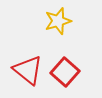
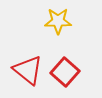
yellow star: rotated 16 degrees clockwise
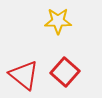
red triangle: moved 4 px left, 5 px down
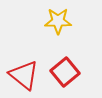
red square: rotated 8 degrees clockwise
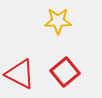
red triangle: moved 4 px left, 1 px up; rotated 12 degrees counterclockwise
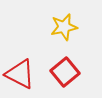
yellow star: moved 6 px right, 6 px down; rotated 12 degrees counterclockwise
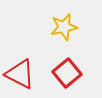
red square: moved 2 px right, 1 px down
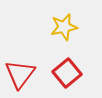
red triangle: rotated 40 degrees clockwise
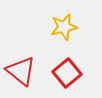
red triangle: moved 1 px right, 3 px up; rotated 28 degrees counterclockwise
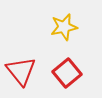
red triangle: rotated 12 degrees clockwise
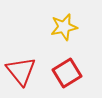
red square: rotated 8 degrees clockwise
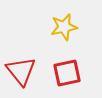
red square: rotated 20 degrees clockwise
